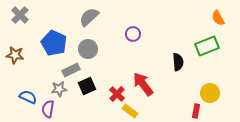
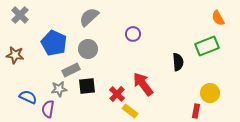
black square: rotated 18 degrees clockwise
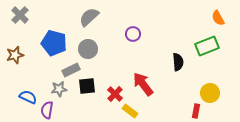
blue pentagon: rotated 10 degrees counterclockwise
brown star: rotated 24 degrees counterclockwise
red cross: moved 2 px left
purple semicircle: moved 1 px left, 1 px down
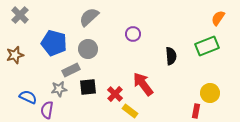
orange semicircle: rotated 63 degrees clockwise
black semicircle: moved 7 px left, 6 px up
black square: moved 1 px right, 1 px down
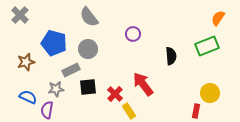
gray semicircle: rotated 85 degrees counterclockwise
brown star: moved 11 px right, 7 px down
gray star: moved 3 px left
yellow rectangle: moved 1 px left; rotated 21 degrees clockwise
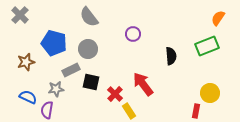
black square: moved 3 px right, 5 px up; rotated 18 degrees clockwise
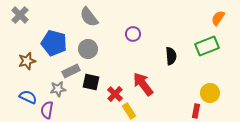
brown star: moved 1 px right, 1 px up
gray rectangle: moved 1 px down
gray star: moved 2 px right
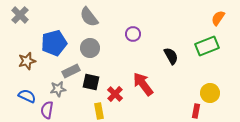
blue pentagon: rotated 30 degrees counterclockwise
gray circle: moved 2 px right, 1 px up
black semicircle: rotated 24 degrees counterclockwise
blue semicircle: moved 1 px left, 1 px up
yellow rectangle: moved 30 px left; rotated 21 degrees clockwise
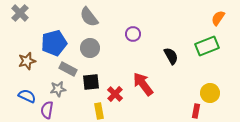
gray cross: moved 2 px up
gray rectangle: moved 3 px left, 2 px up; rotated 54 degrees clockwise
black square: rotated 18 degrees counterclockwise
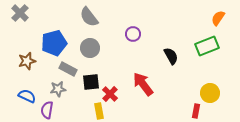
red cross: moved 5 px left
